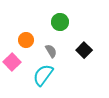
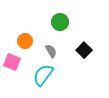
orange circle: moved 1 px left, 1 px down
pink square: rotated 24 degrees counterclockwise
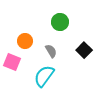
cyan semicircle: moved 1 px right, 1 px down
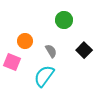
green circle: moved 4 px right, 2 px up
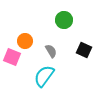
black square: rotated 21 degrees counterclockwise
pink square: moved 5 px up
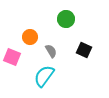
green circle: moved 2 px right, 1 px up
orange circle: moved 5 px right, 4 px up
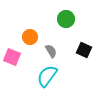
cyan semicircle: moved 3 px right
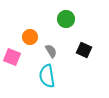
cyan semicircle: rotated 45 degrees counterclockwise
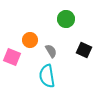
orange circle: moved 3 px down
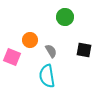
green circle: moved 1 px left, 2 px up
black square: rotated 14 degrees counterclockwise
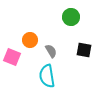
green circle: moved 6 px right
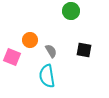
green circle: moved 6 px up
